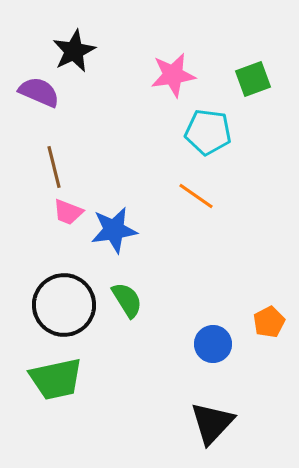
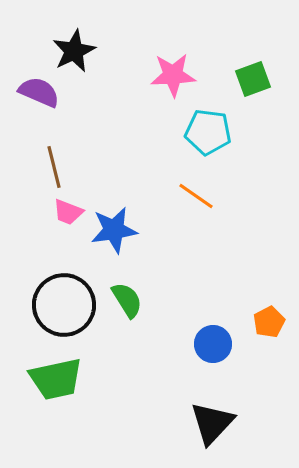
pink star: rotated 6 degrees clockwise
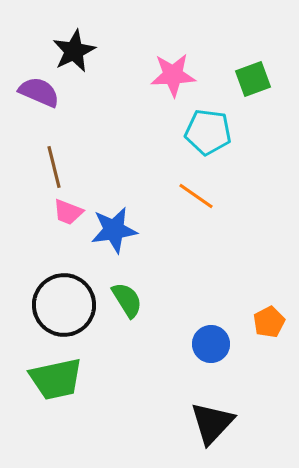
blue circle: moved 2 px left
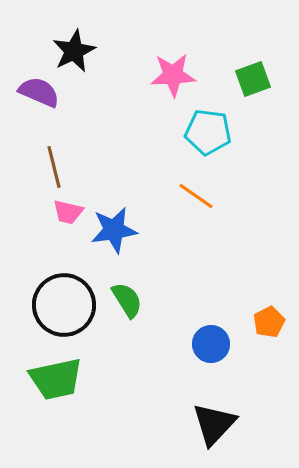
pink trapezoid: rotated 8 degrees counterclockwise
black triangle: moved 2 px right, 1 px down
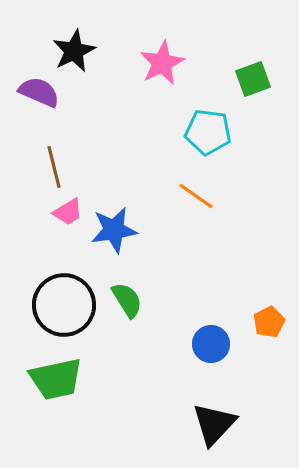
pink star: moved 11 px left, 12 px up; rotated 24 degrees counterclockwise
pink trapezoid: rotated 44 degrees counterclockwise
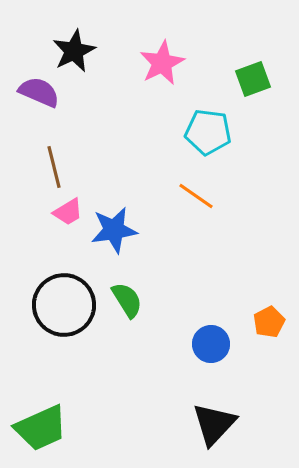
green trapezoid: moved 15 px left, 49 px down; rotated 12 degrees counterclockwise
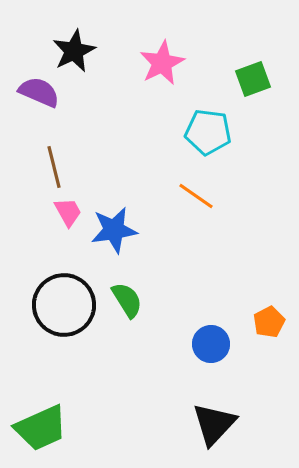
pink trapezoid: rotated 88 degrees counterclockwise
